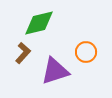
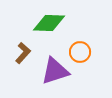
green diamond: moved 10 px right; rotated 16 degrees clockwise
orange circle: moved 6 px left
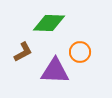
brown L-shape: moved 1 px up; rotated 20 degrees clockwise
purple triangle: rotated 20 degrees clockwise
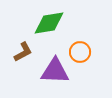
green diamond: rotated 12 degrees counterclockwise
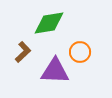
brown L-shape: rotated 15 degrees counterclockwise
